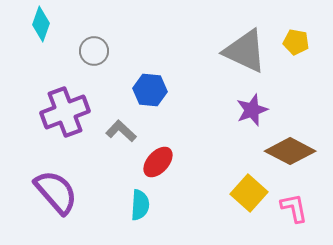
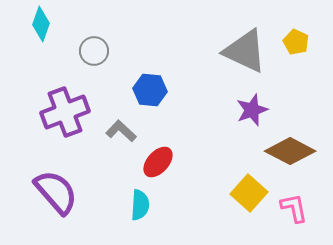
yellow pentagon: rotated 15 degrees clockwise
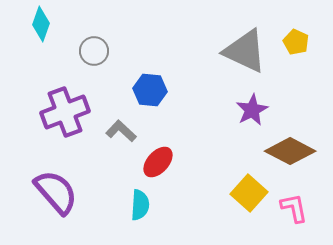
purple star: rotated 8 degrees counterclockwise
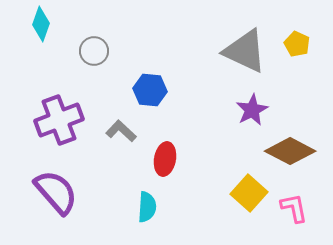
yellow pentagon: moved 1 px right, 2 px down
purple cross: moved 6 px left, 8 px down
red ellipse: moved 7 px right, 3 px up; rotated 32 degrees counterclockwise
cyan semicircle: moved 7 px right, 2 px down
